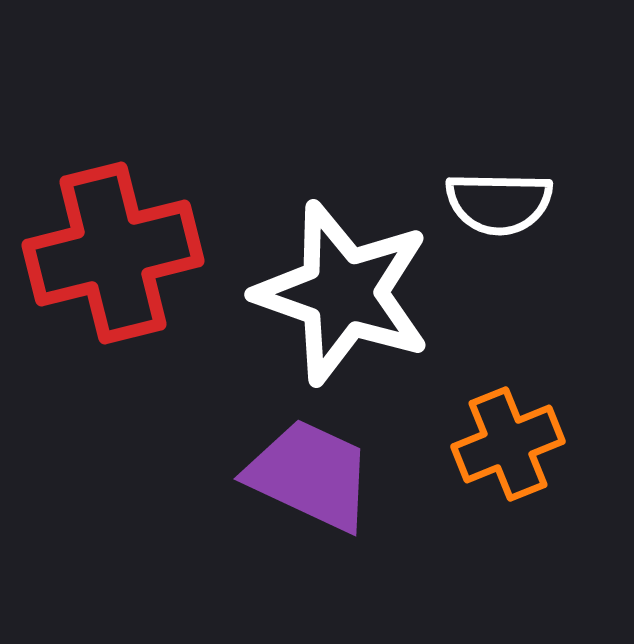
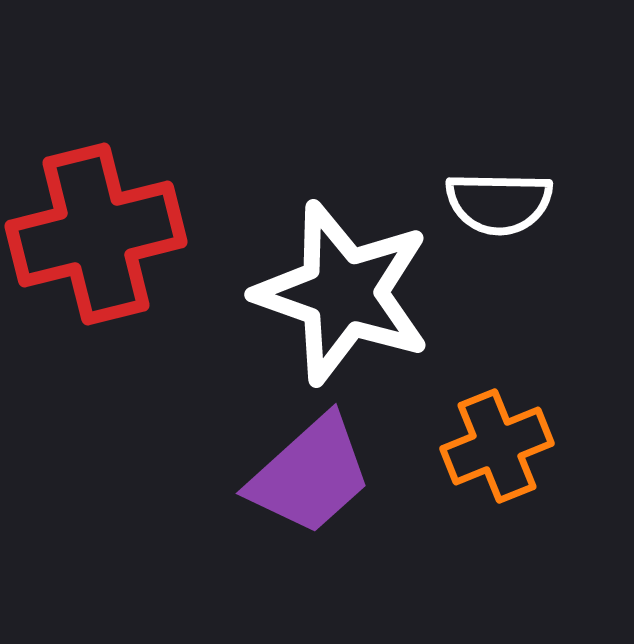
red cross: moved 17 px left, 19 px up
orange cross: moved 11 px left, 2 px down
purple trapezoid: rotated 113 degrees clockwise
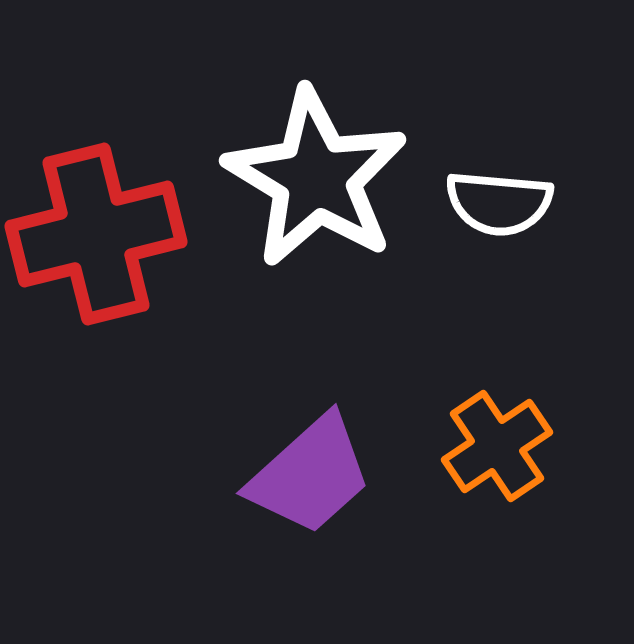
white semicircle: rotated 4 degrees clockwise
white star: moved 27 px left, 115 px up; rotated 12 degrees clockwise
orange cross: rotated 12 degrees counterclockwise
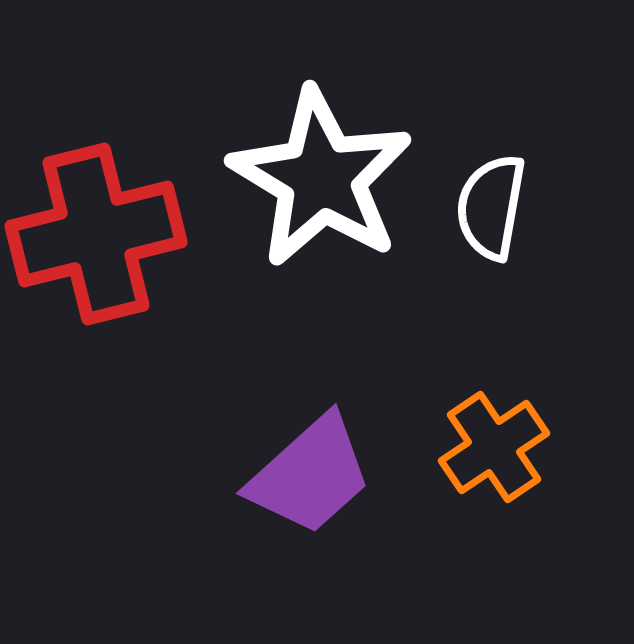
white star: moved 5 px right
white semicircle: moved 8 px left, 4 px down; rotated 95 degrees clockwise
orange cross: moved 3 px left, 1 px down
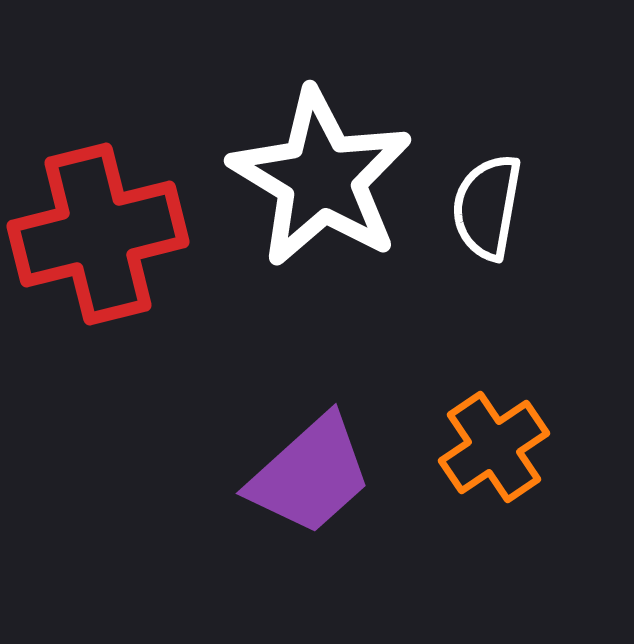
white semicircle: moved 4 px left
red cross: moved 2 px right
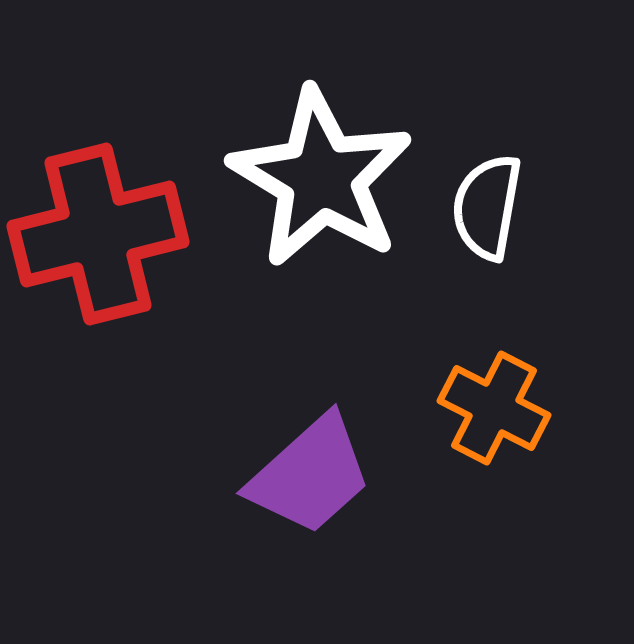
orange cross: moved 39 px up; rotated 29 degrees counterclockwise
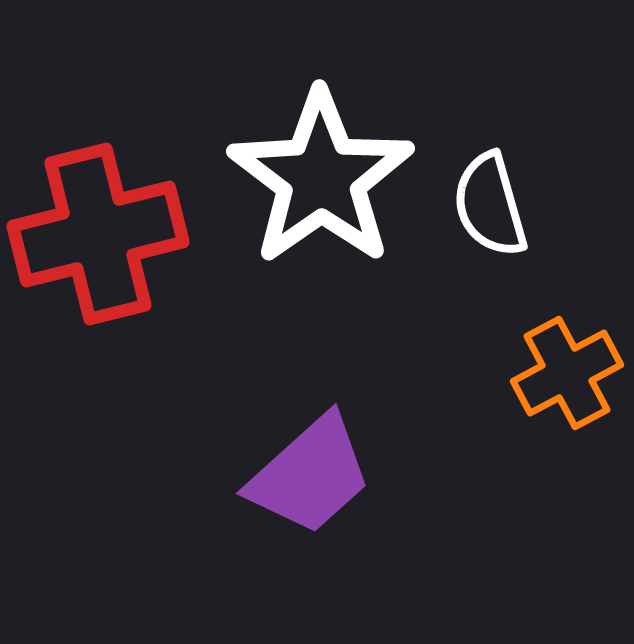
white star: rotated 6 degrees clockwise
white semicircle: moved 3 px right, 2 px up; rotated 26 degrees counterclockwise
orange cross: moved 73 px right, 35 px up; rotated 35 degrees clockwise
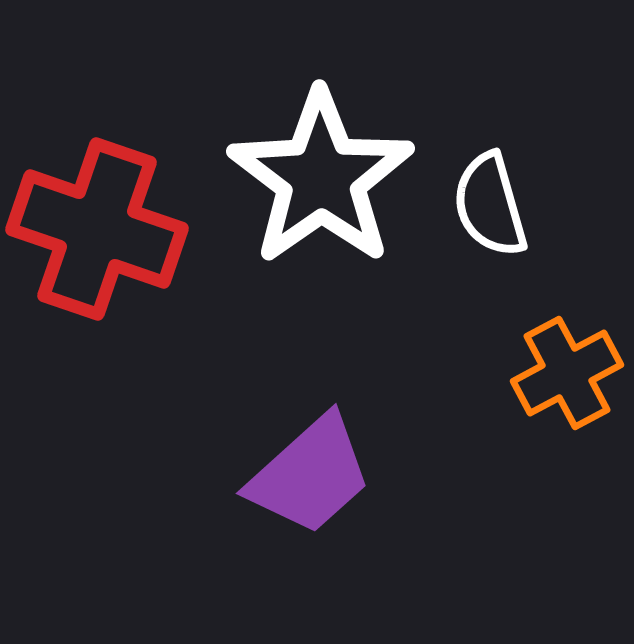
red cross: moved 1 px left, 5 px up; rotated 33 degrees clockwise
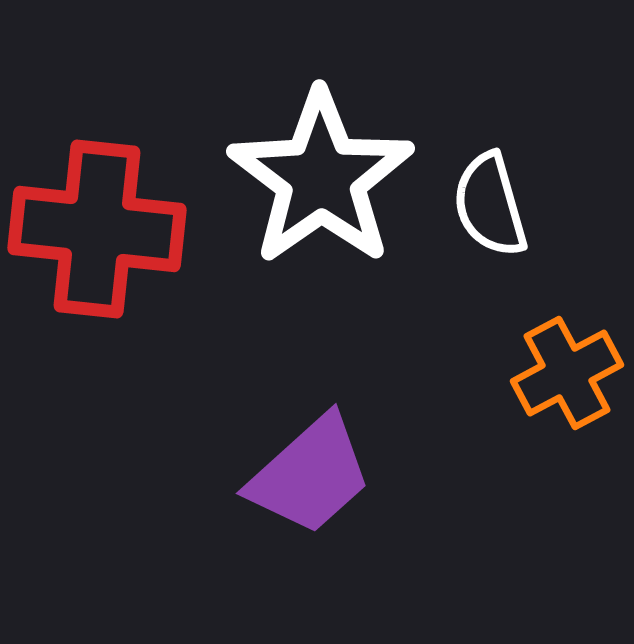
red cross: rotated 13 degrees counterclockwise
